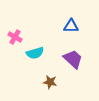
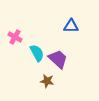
cyan semicircle: moved 2 px right; rotated 102 degrees counterclockwise
purple trapezoid: moved 15 px left
brown star: moved 3 px left, 1 px up
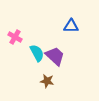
purple trapezoid: moved 3 px left, 3 px up
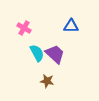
pink cross: moved 9 px right, 9 px up
purple trapezoid: moved 2 px up
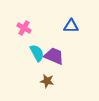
purple trapezoid: moved 1 px left, 2 px down; rotated 20 degrees counterclockwise
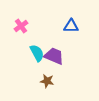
pink cross: moved 3 px left, 2 px up; rotated 24 degrees clockwise
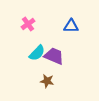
pink cross: moved 7 px right, 2 px up
cyan semicircle: rotated 72 degrees clockwise
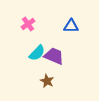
brown star: rotated 16 degrees clockwise
